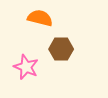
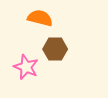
brown hexagon: moved 6 px left
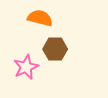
pink star: rotated 25 degrees clockwise
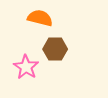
pink star: rotated 15 degrees counterclockwise
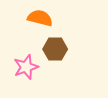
pink star: rotated 20 degrees clockwise
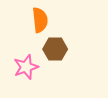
orange semicircle: moved 2 px down; rotated 70 degrees clockwise
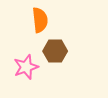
brown hexagon: moved 2 px down
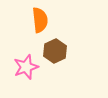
brown hexagon: rotated 25 degrees counterclockwise
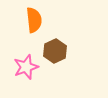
orange semicircle: moved 6 px left
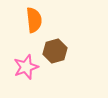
brown hexagon: rotated 10 degrees clockwise
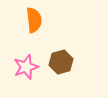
brown hexagon: moved 6 px right, 11 px down
